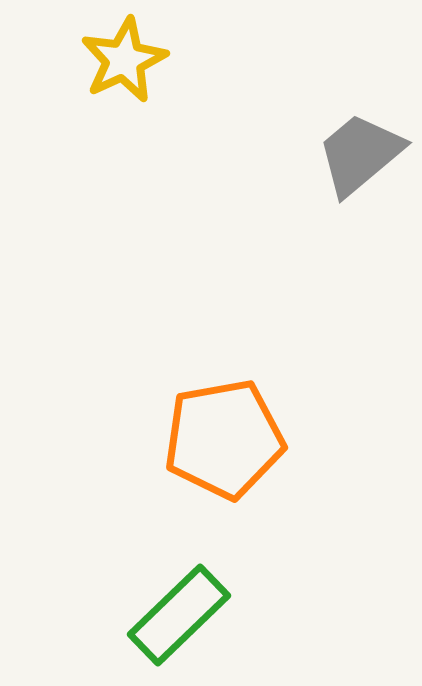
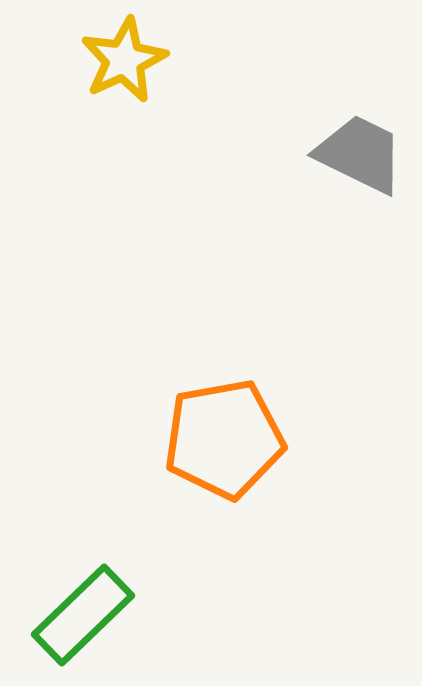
gray trapezoid: rotated 66 degrees clockwise
green rectangle: moved 96 px left
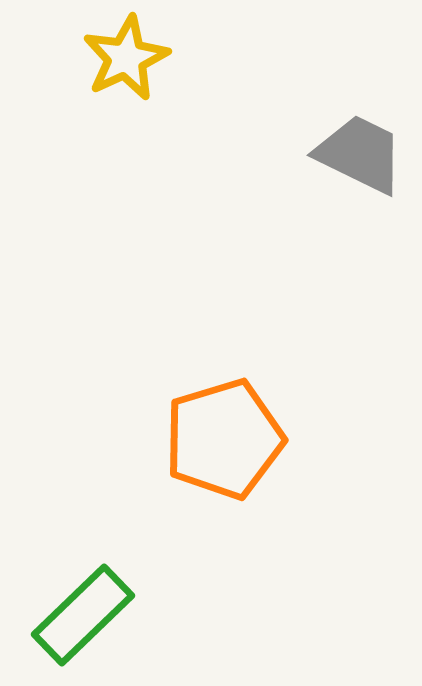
yellow star: moved 2 px right, 2 px up
orange pentagon: rotated 7 degrees counterclockwise
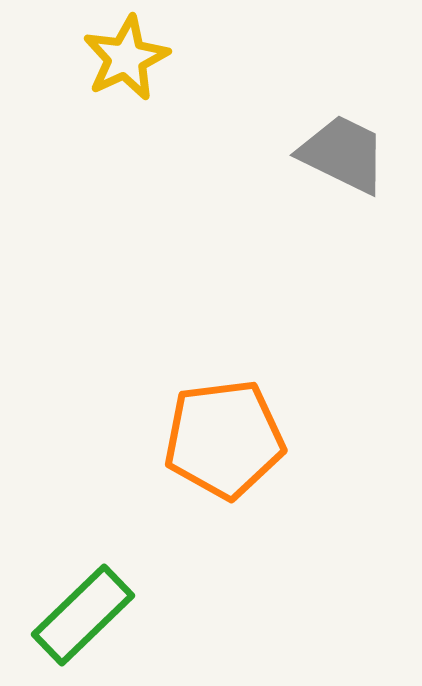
gray trapezoid: moved 17 px left
orange pentagon: rotated 10 degrees clockwise
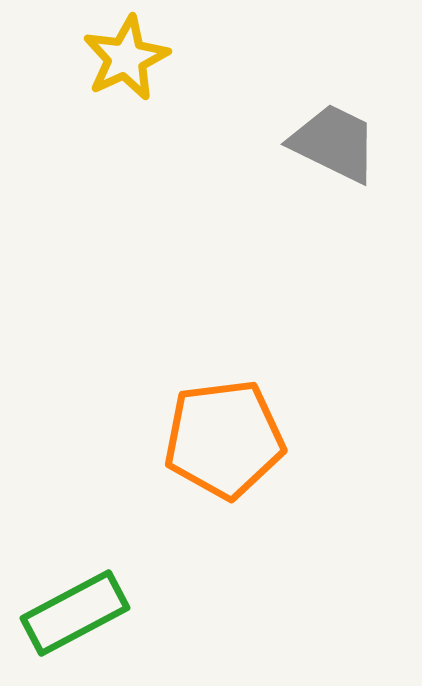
gray trapezoid: moved 9 px left, 11 px up
green rectangle: moved 8 px left, 2 px up; rotated 16 degrees clockwise
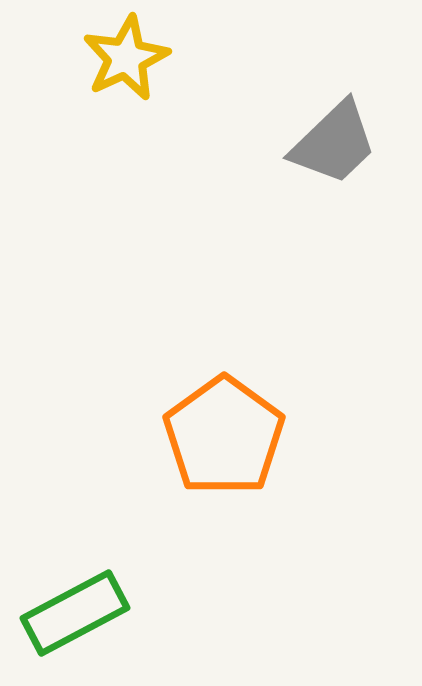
gray trapezoid: rotated 110 degrees clockwise
orange pentagon: moved 3 px up; rotated 29 degrees counterclockwise
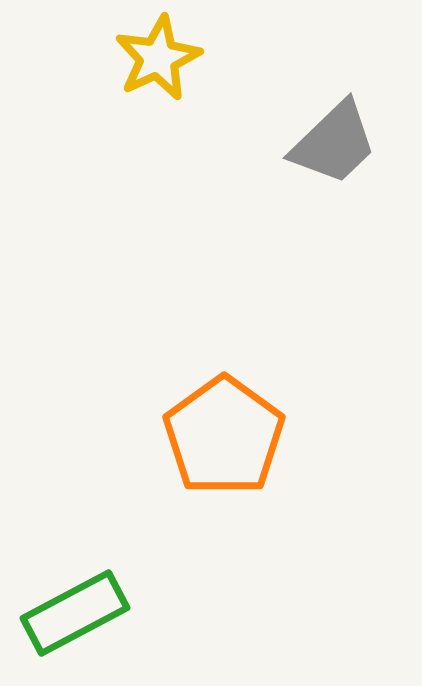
yellow star: moved 32 px right
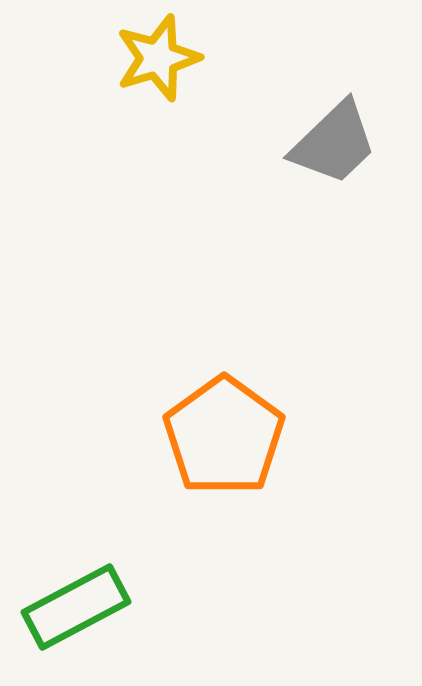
yellow star: rotated 8 degrees clockwise
green rectangle: moved 1 px right, 6 px up
